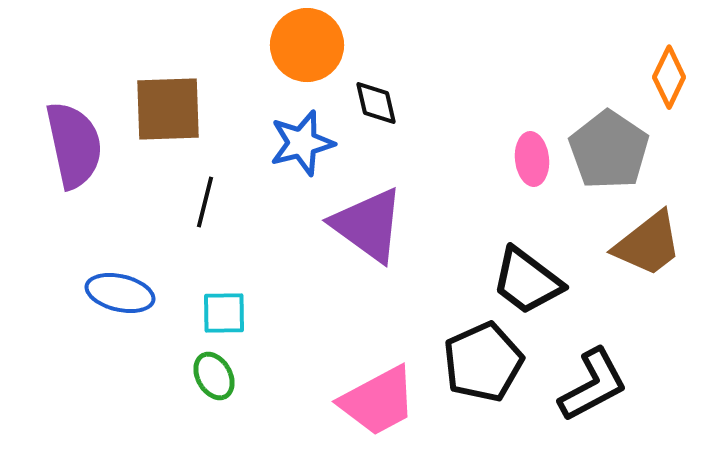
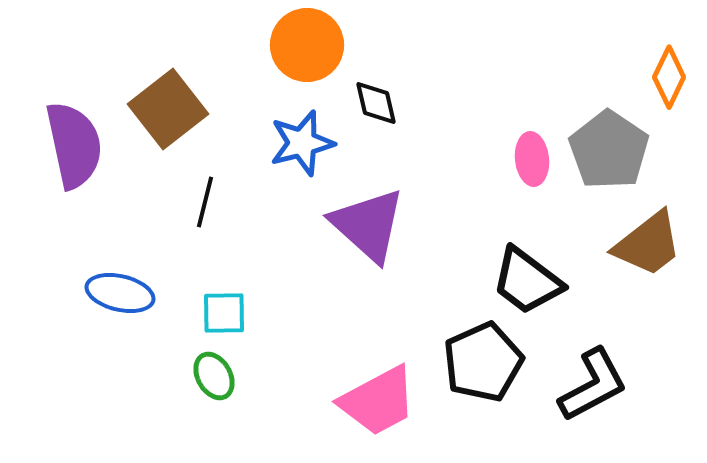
brown square: rotated 36 degrees counterclockwise
purple triangle: rotated 6 degrees clockwise
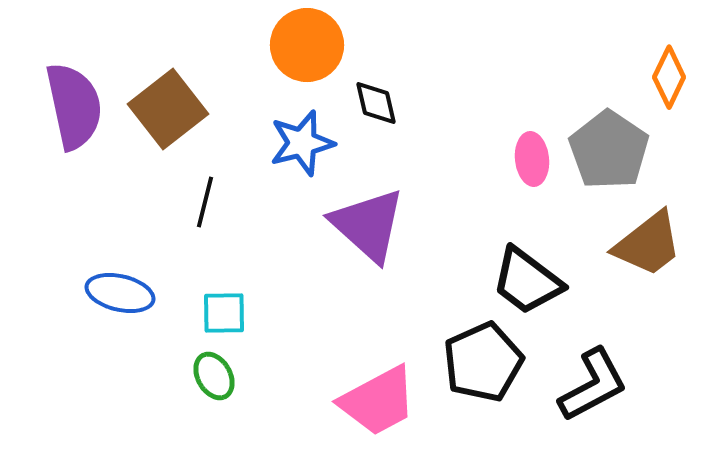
purple semicircle: moved 39 px up
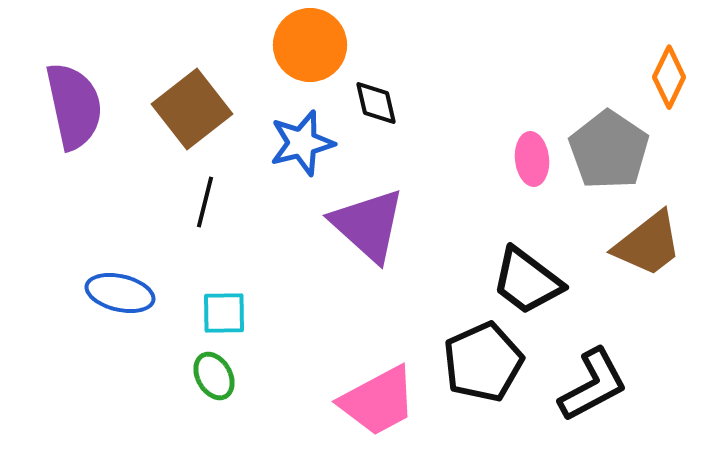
orange circle: moved 3 px right
brown square: moved 24 px right
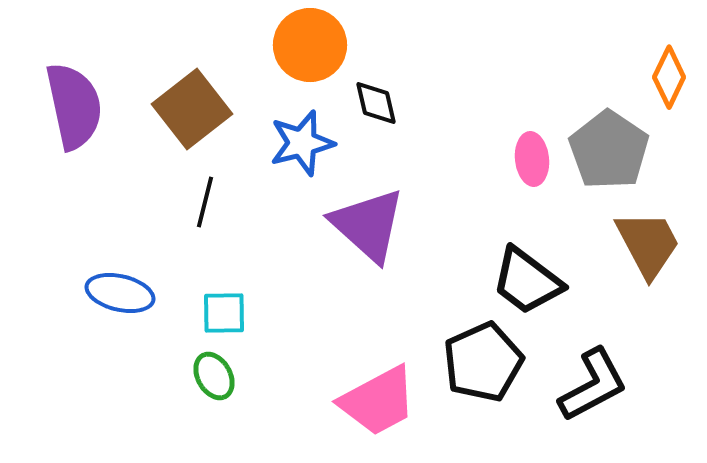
brown trapezoid: rotated 80 degrees counterclockwise
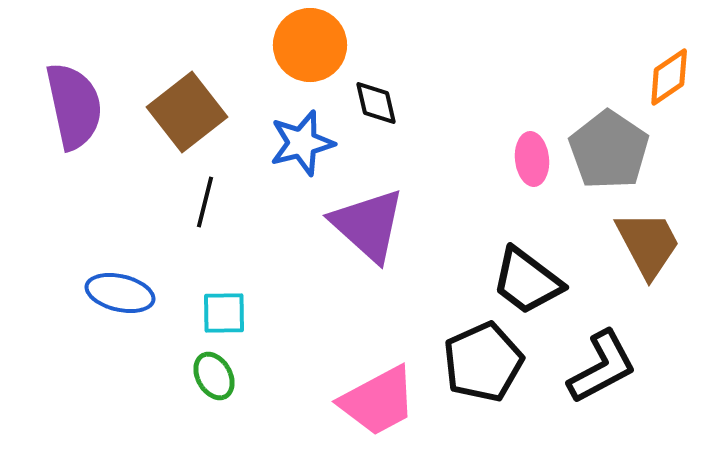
orange diamond: rotated 30 degrees clockwise
brown square: moved 5 px left, 3 px down
black L-shape: moved 9 px right, 18 px up
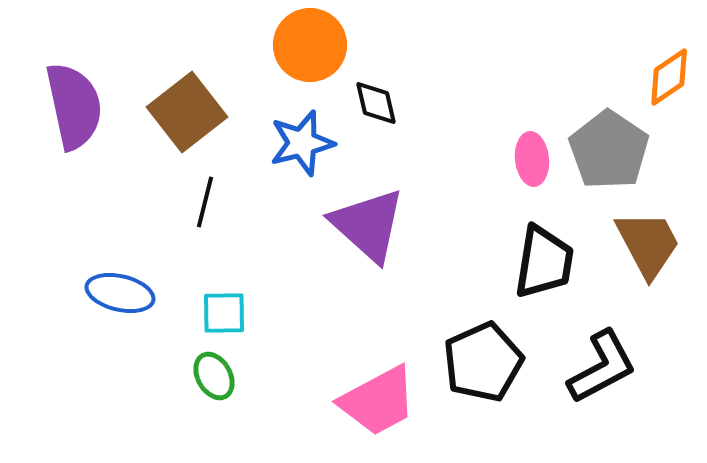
black trapezoid: moved 17 px right, 19 px up; rotated 118 degrees counterclockwise
